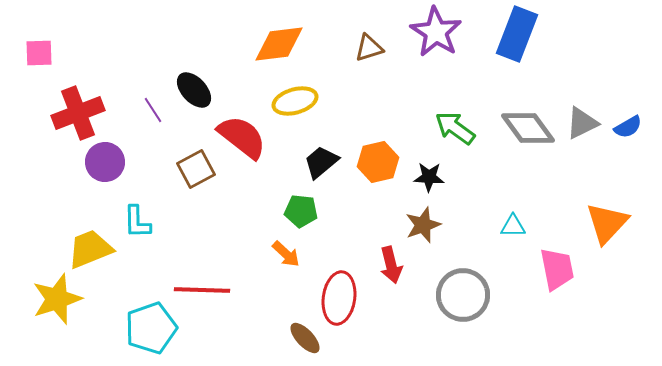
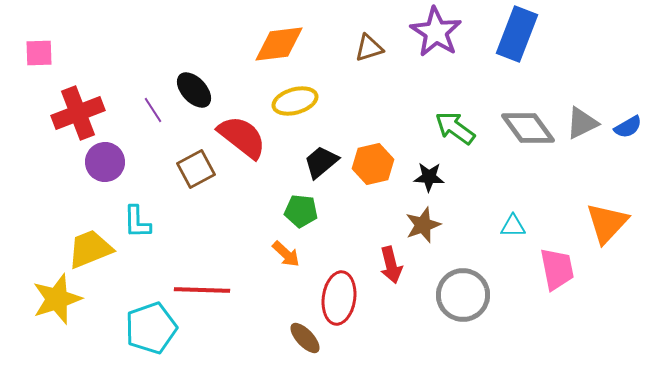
orange hexagon: moved 5 px left, 2 px down
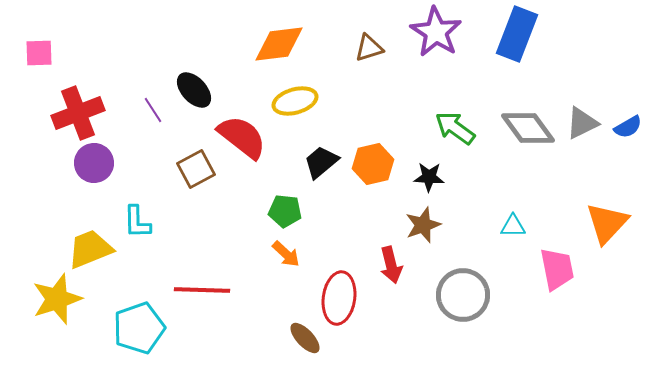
purple circle: moved 11 px left, 1 px down
green pentagon: moved 16 px left
cyan pentagon: moved 12 px left
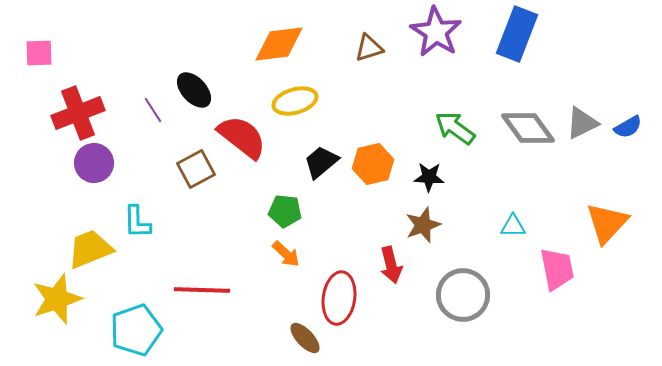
cyan pentagon: moved 3 px left, 2 px down
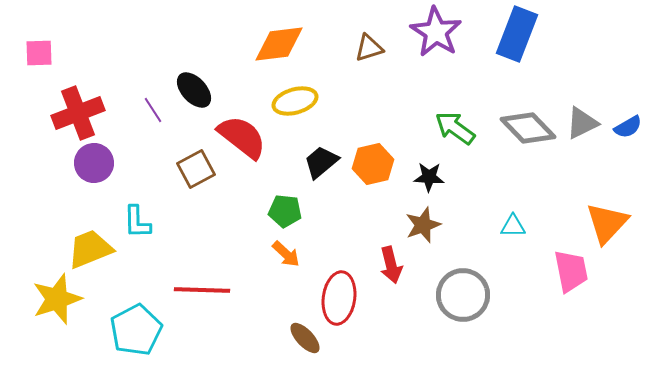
gray diamond: rotated 8 degrees counterclockwise
pink trapezoid: moved 14 px right, 2 px down
cyan pentagon: rotated 9 degrees counterclockwise
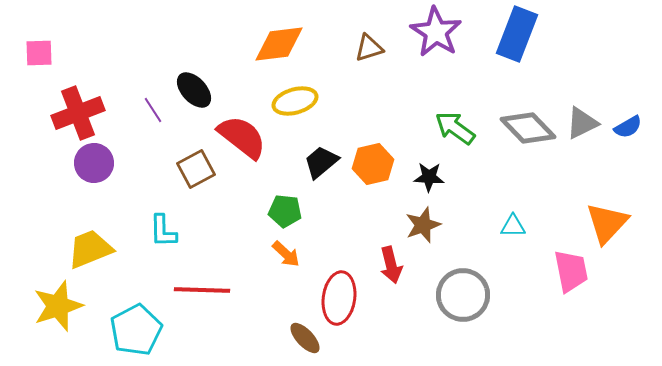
cyan L-shape: moved 26 px right, 9 px down
yellow star: moved 1 px right, 7 px down
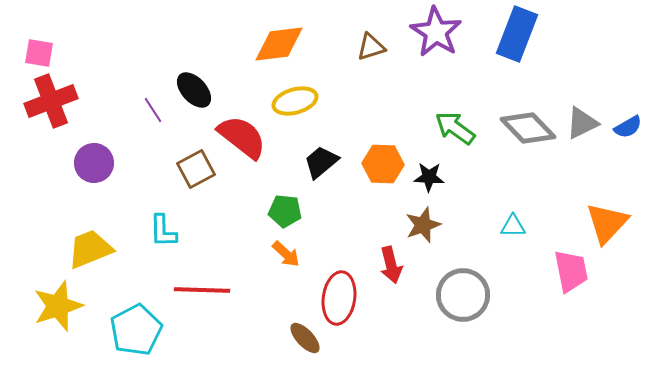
brown triangle: moved 2 px right, 1 px up
pink square: rotated 12 degrees clockwise
red cross: moved 27 px left, 12 px up
orange hexagon: moved 10 px right; rotated 15 degrees clockwise
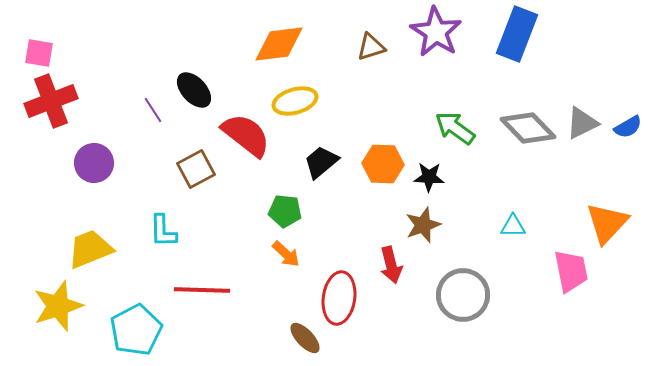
red semicircle: moved 4 px right, 2 px up
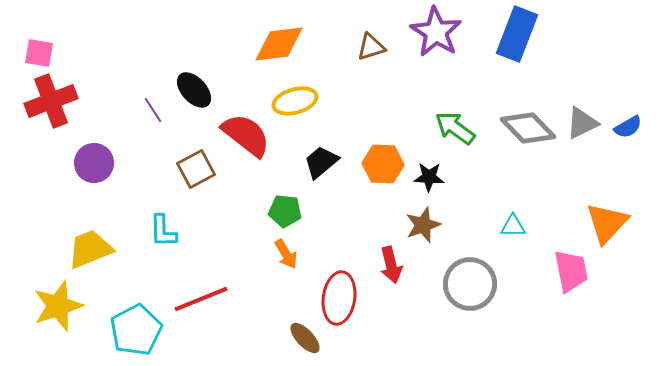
orange arrow: rotated 16 degrees clockwise
red line: moved 1 px left, 9 px down; rotated 24 degrees counterclockwise
gray circle: moved 7 px right, 11 px up
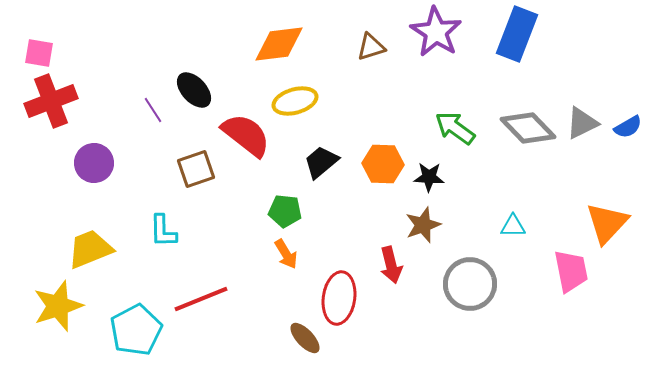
brown square: rotated 9 degrees clockwise
